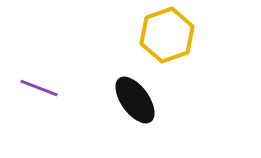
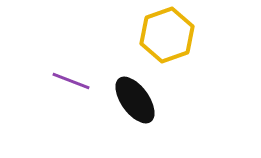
purple line: moved 32 px right, 7 px up
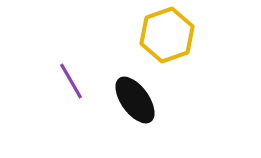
purple line: rotated 39 degrees clockwise
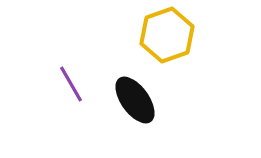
purple line: moved 3 px down
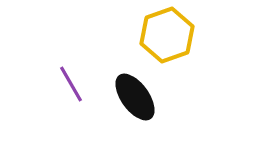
black ellipse: moved 3 px up
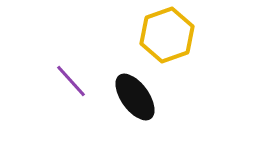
purple line: moved 3 px up; rotated 12 degrees counterclockwise
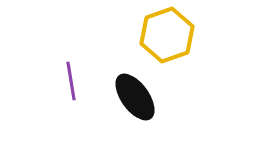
purple line: rotated 33 degrees clockwise
